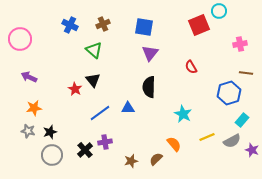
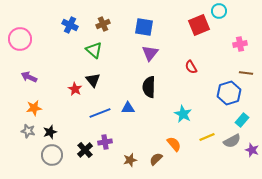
blue line: rotated 15 degrees clockwise
brown star: moved 1 px left, 1 px up
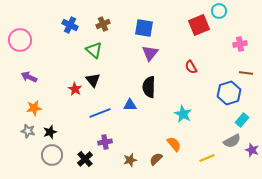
blue square: moved 1 px down
pink circle: moved 1 px down
blue triangle: moved 2 px right, 3 px up
yellow line: moved 21 px down
black cross: moved 9 px down
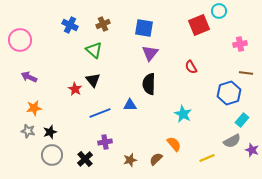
black semicircle: moved 3 px up
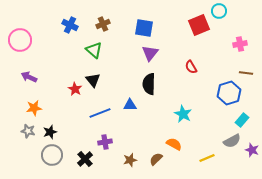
orange semicircle: rotated 21 degrees counterclockwise
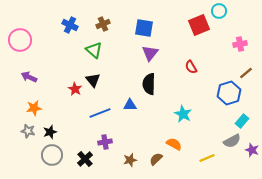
brown line: rotated 48 degrees counterclockwise
cyan rectangle: moved 1 px down
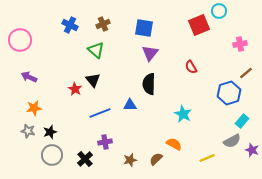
green triangle: moved 2 px right
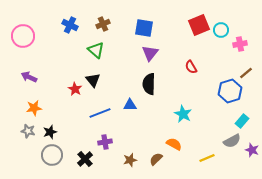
cyan circle: moved 2 px right, 19 px down
pink circle: moved 3 px right, 4 px up
blue hexagon: moved 1 px right, 2 px up
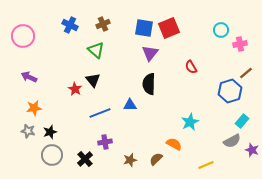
red square: moved 30 px left, 3 px down
cyan star: moved 7 px right, 8 px down; rotated 18 degrees clockwise
yellow line: moved 1 px left, 7 px down
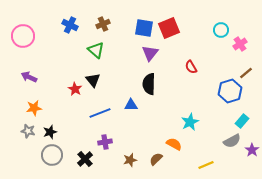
pink cross: rotated 24 degrees counterclockwise
blue triangle: moved 1 px right
purple star: rotated 16 degrees clockwise
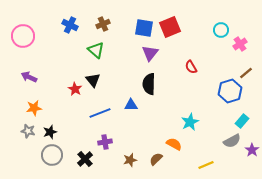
red square: moved 1 px right, 1 px up
